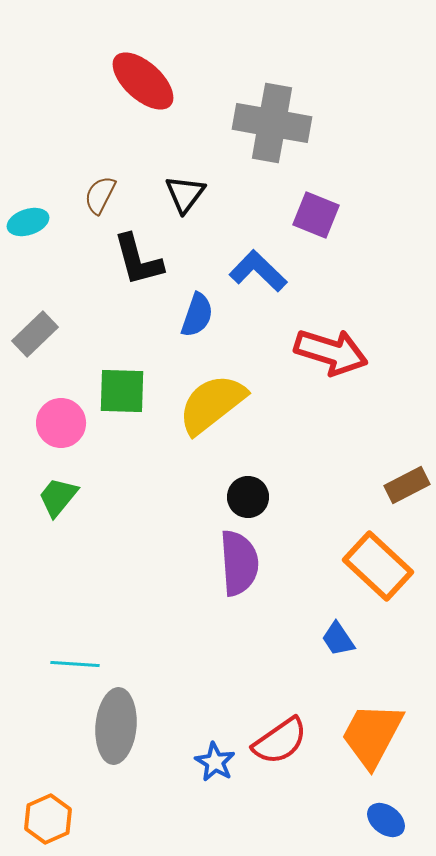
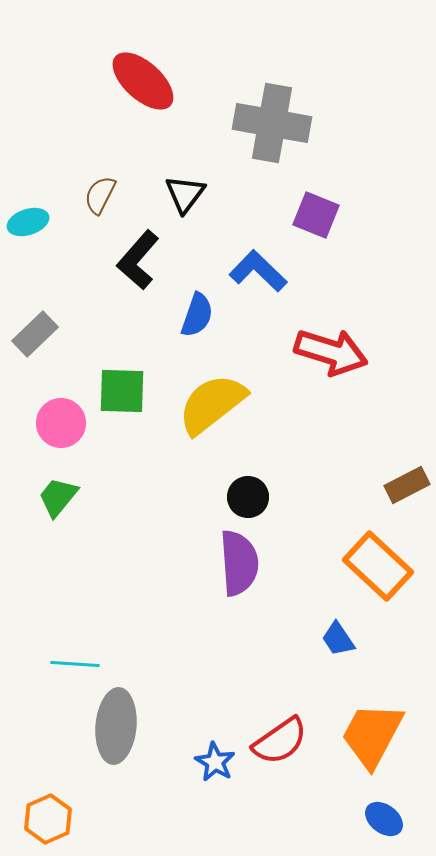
black L-shape: rotated 56 degrees clockwise
blue ellipse: moved 2 px left, 1 px up
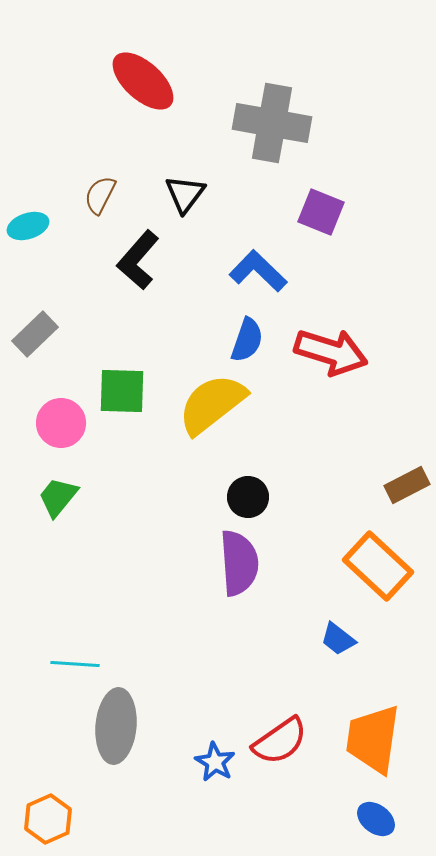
purple square: moved 5 px right, 3 px up
cyan ellipse: moved 4 px down
blue semicircle: moved 50 px right, 25 px down
blue trapezoid: rotated 18 degrees counterclockwise
orange trapezoid: moved 1 px right, 4 px down; rotated 20 degrees counterclockwise
blue ellipse: moved 8 px left
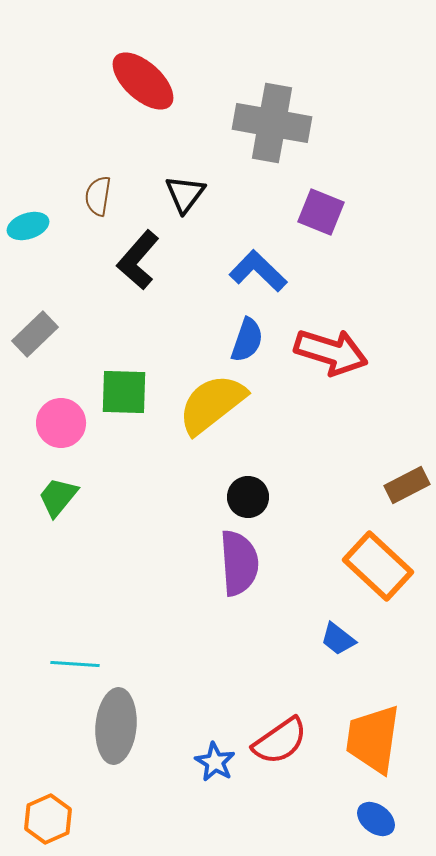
brown semicircle: moved 2 px left, 1 px down; rotated 18 degrees counterclockwise
green square: moved 2 px right, 1 px down
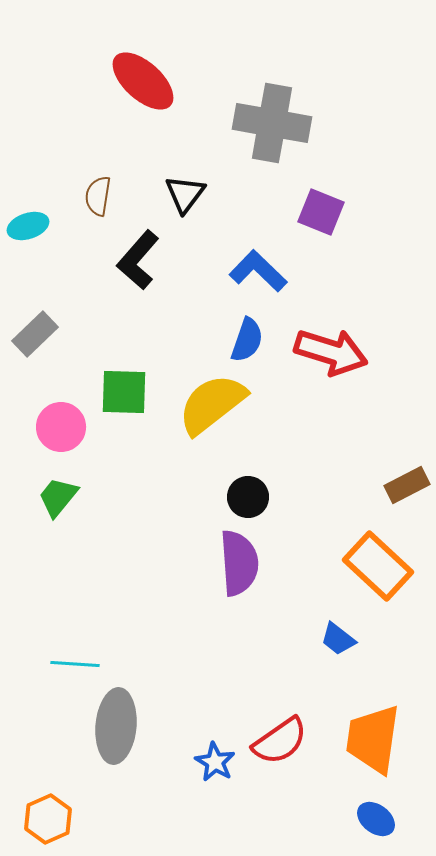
pink circle: moved 4 px down
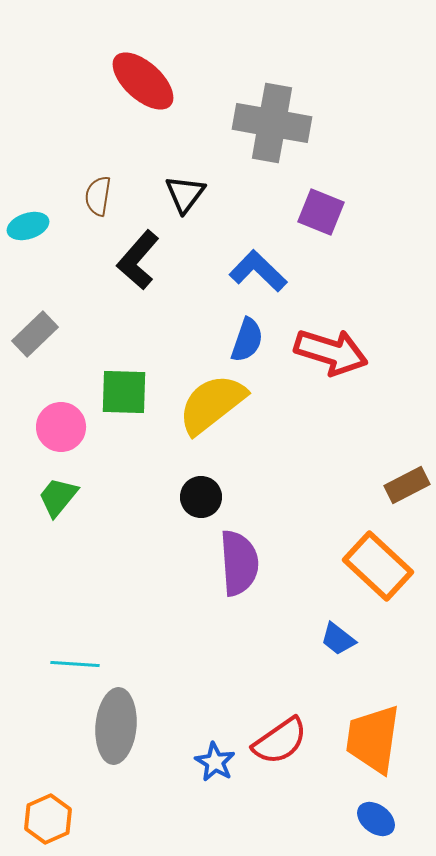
black circle: moved 47 px left
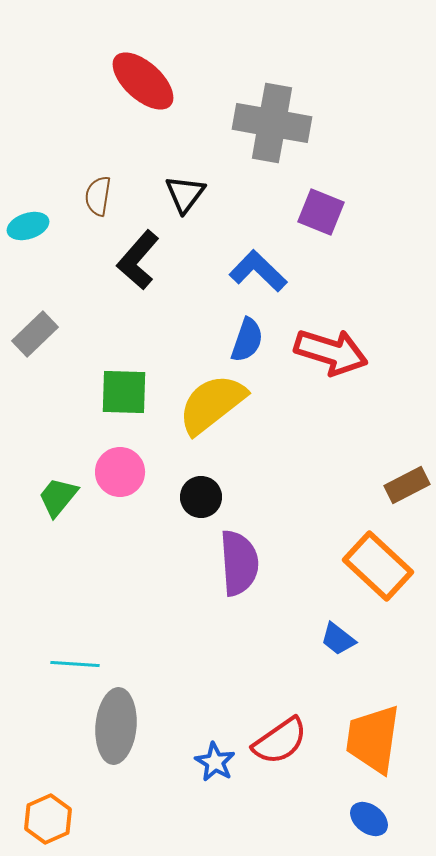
pink circle: moved 59 px right, 45 px down
blue ellipse: moved 7 px left
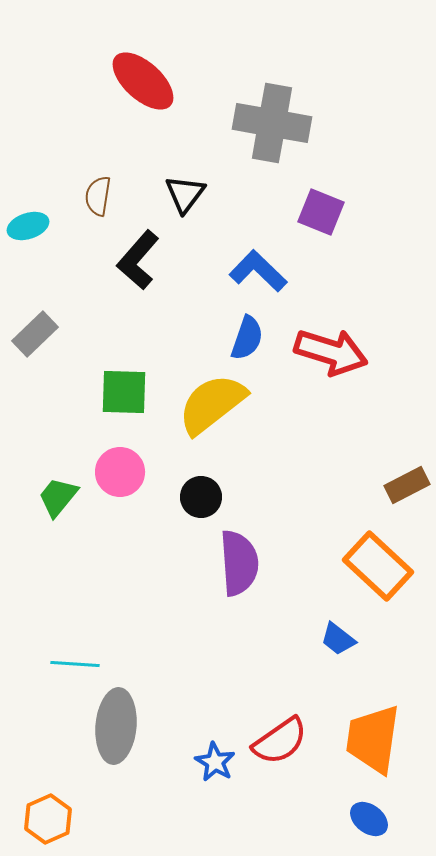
blue semicircle: moved 2 px up
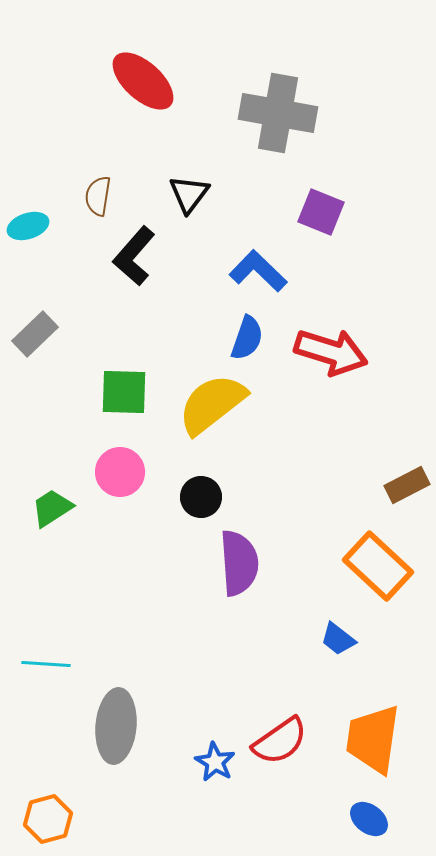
gray cross: moved 6 px right, 10 px up
black triangle: moved 4 px right
black L-shape: moved 4 px left, 4 px up
green trapezoid: moved 6 px left, 11 px down; rotated 18 degrees clockwise
cyan line: moved 29 px left
orange hexagon: rotated 9 degrees clockwise
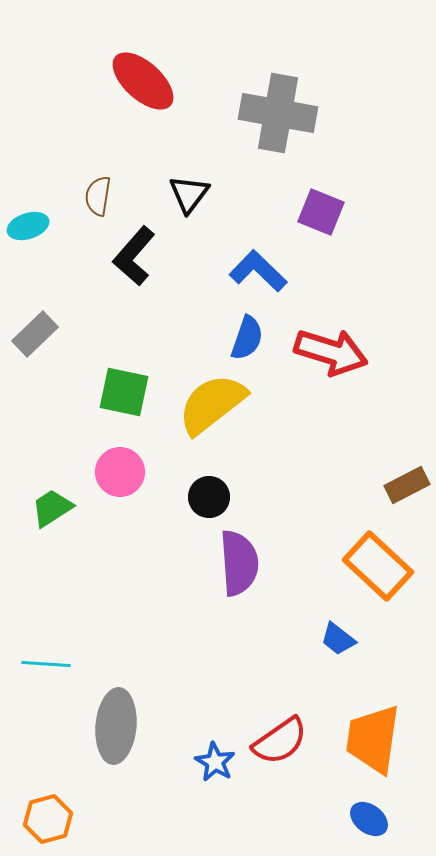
green square: rotated 10 degrees clockwise
black circle: moved 8 px right
